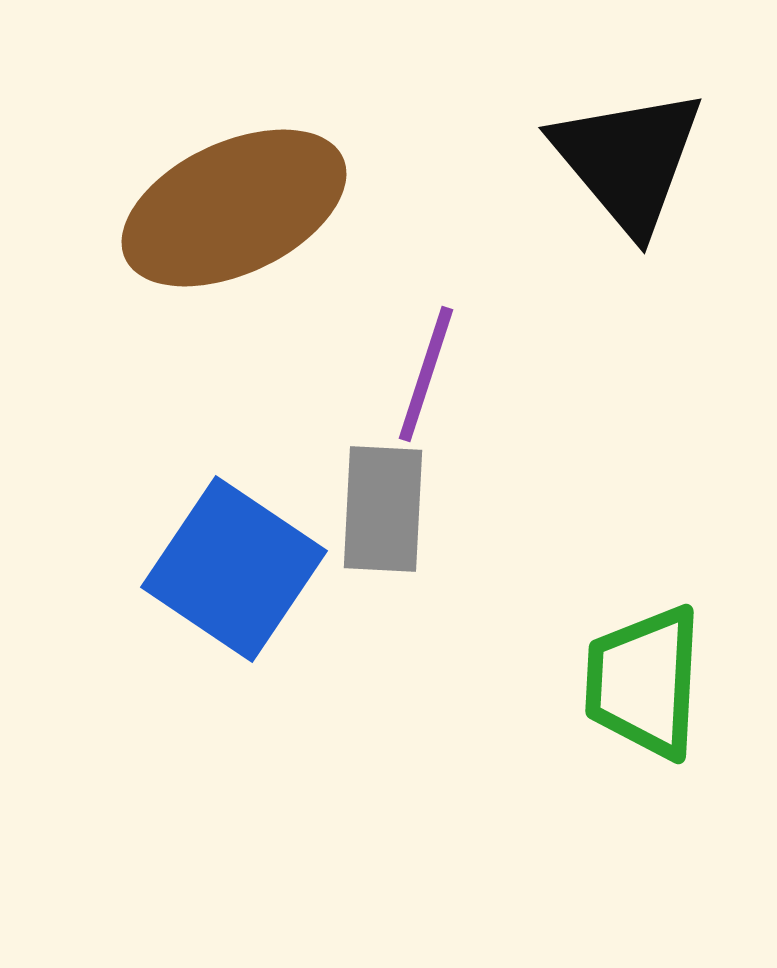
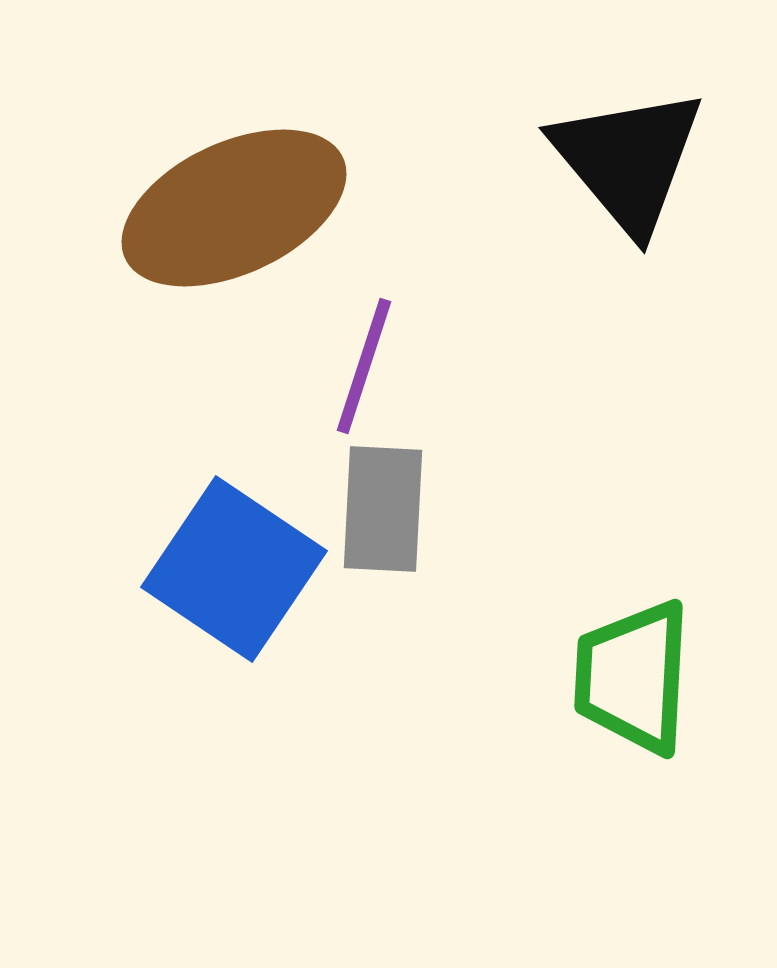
purple line: moved 62 px left, 8 px up
green trapezoid: moved 11 px left, 5 px up
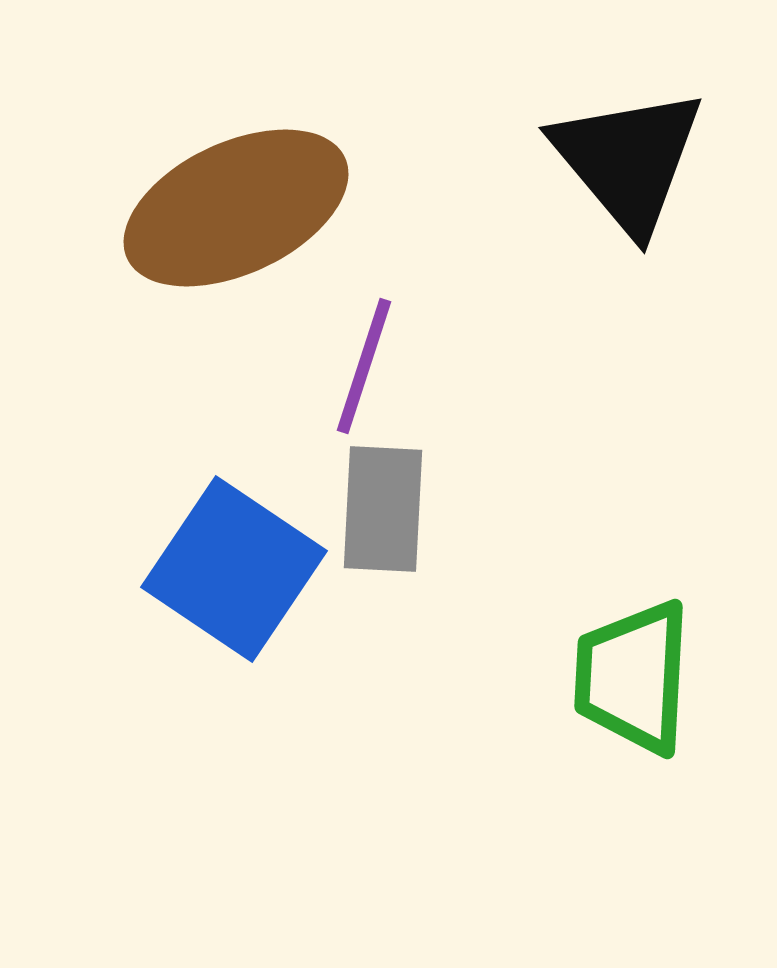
brown ellipse: moved 2 px right
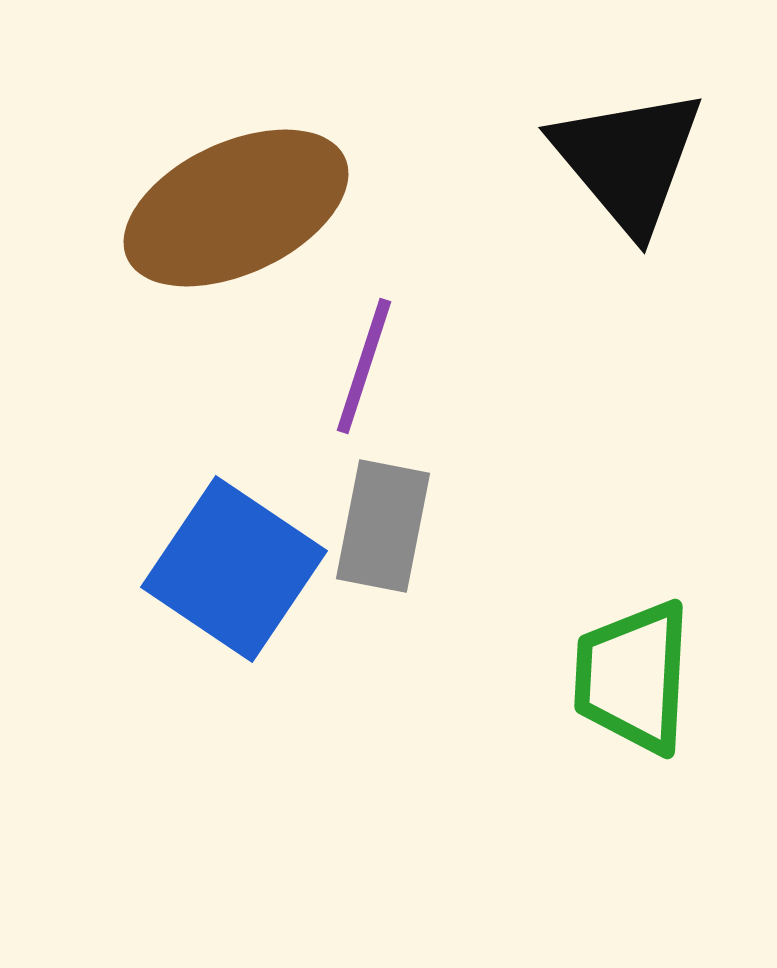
gray rectangle: moved 17 px down; rotated 8 degrees clockwise
